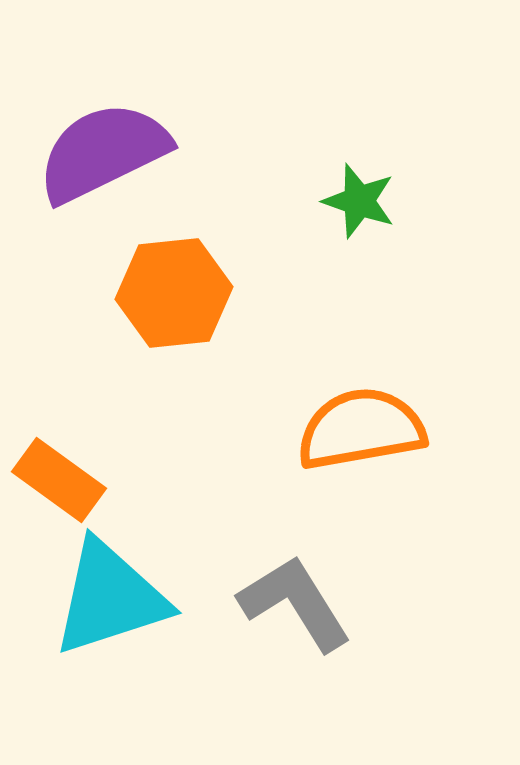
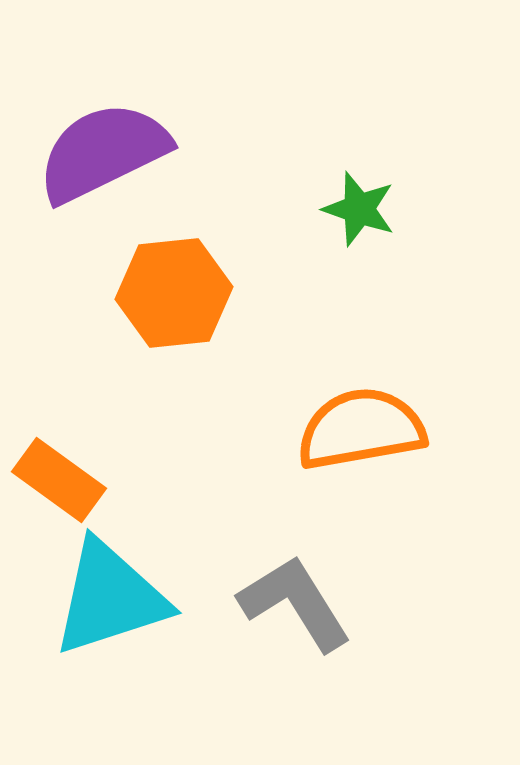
green star: moved 8 px down
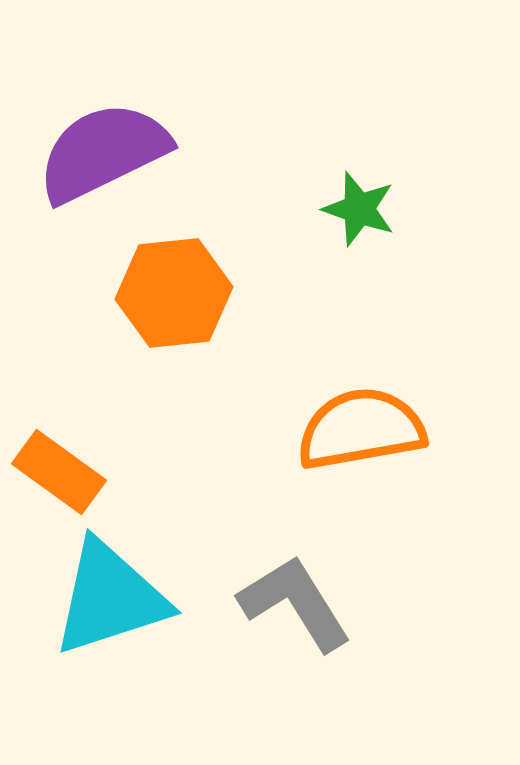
orange rectangle: moved 8 px up
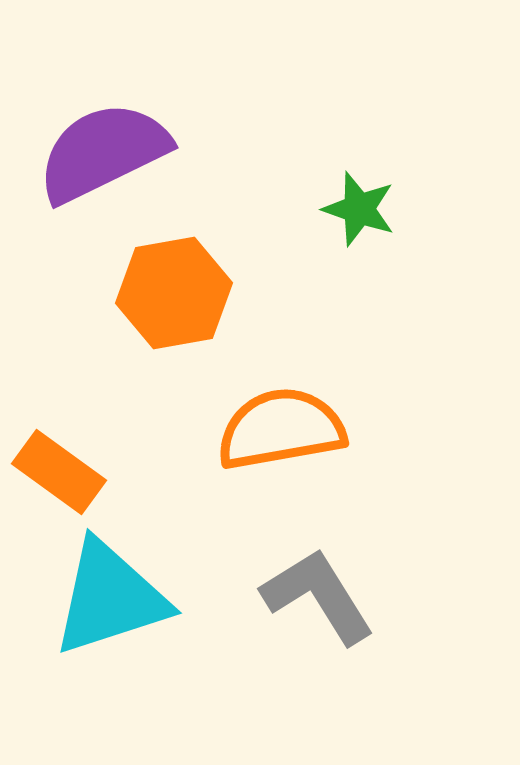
orange hexagon: rotated 4 degrees counterclockwise
orange semicircle: moved 80 px left
gray L-shape: moved 23 px right, 7 px up
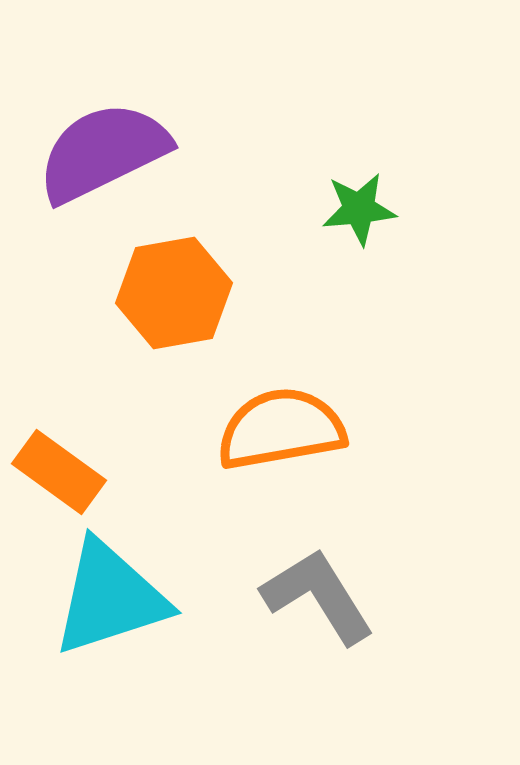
green star: rotated 24 degrees counterclockwise
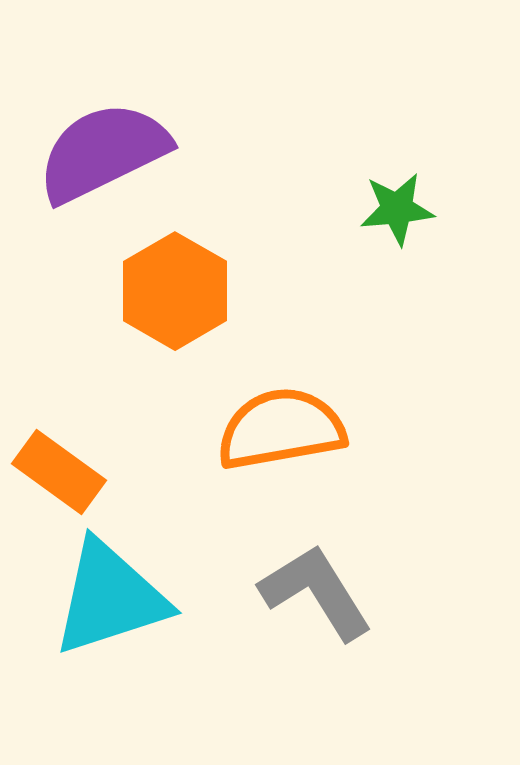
green star: moved 38 px right
orange hexagon: moved 1 px right, 2 px up; rotated 20 degrees counterclockwise
gray L-shape: moved 2 px left, 4 px up
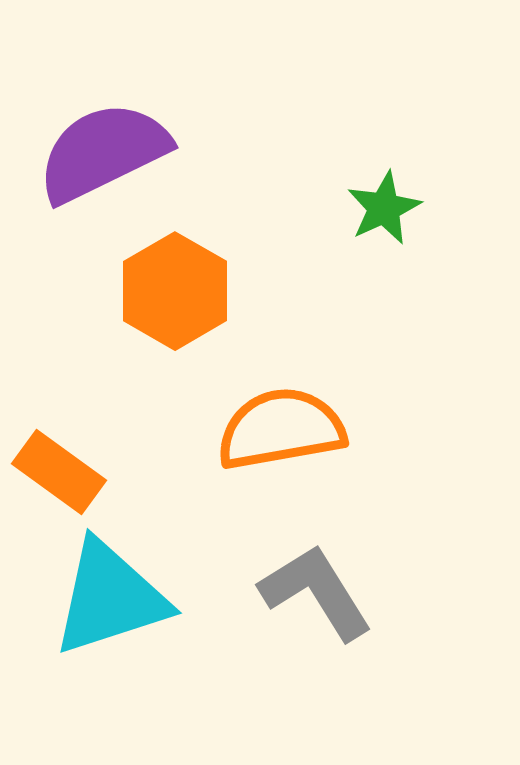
green star: moved 13 px left, 1 px up; rotated 20 degrees counterclockwise
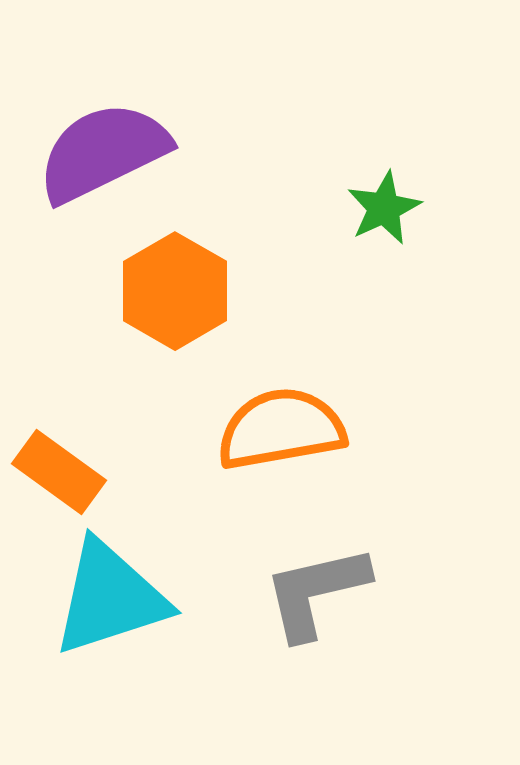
gray L-shape: rotated 71 degrees counterclockwise
